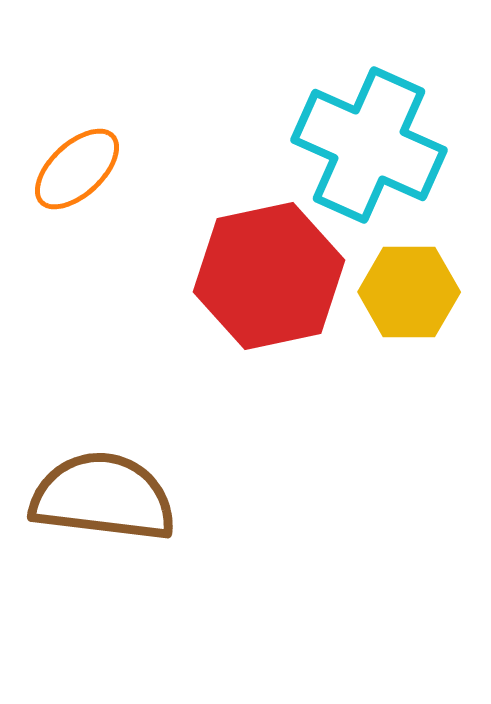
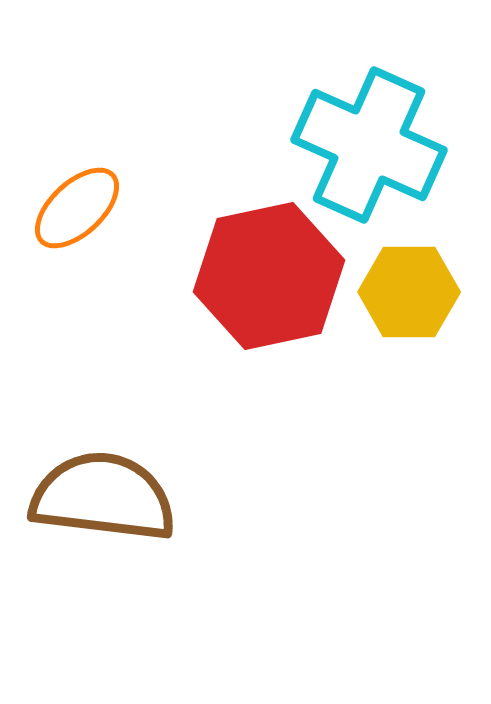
orange ellipse: moved 39 px down
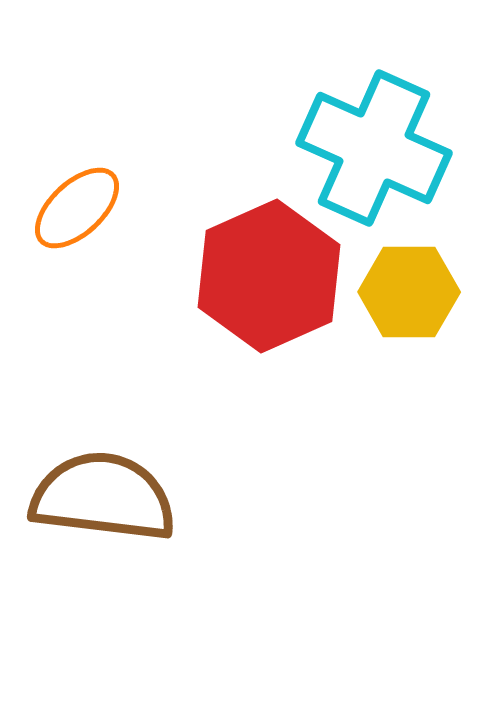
cyan cross: moved 5 px right, 3 px down
red hexagon: rotated 12 degrees counterclockwise
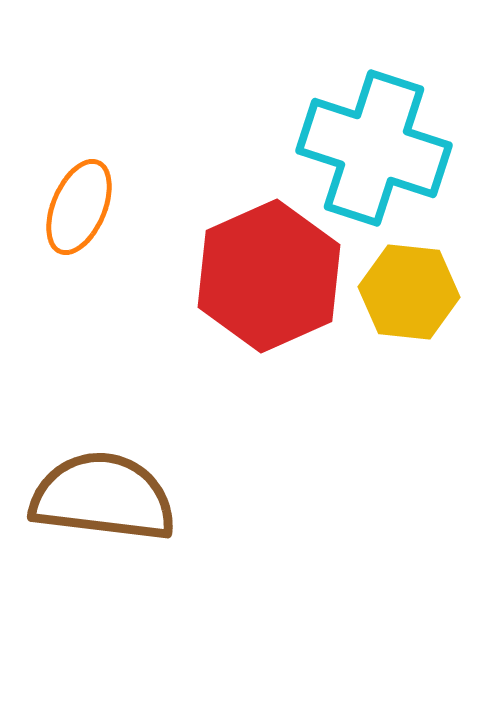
cyan cross: rotated 6 degrees counterclockwise
orange ellipse: moved 2 px right, 1 px up; rotated 24 degrees counterclockwise
yellow hexagon: rotated 6 degrees clockwise
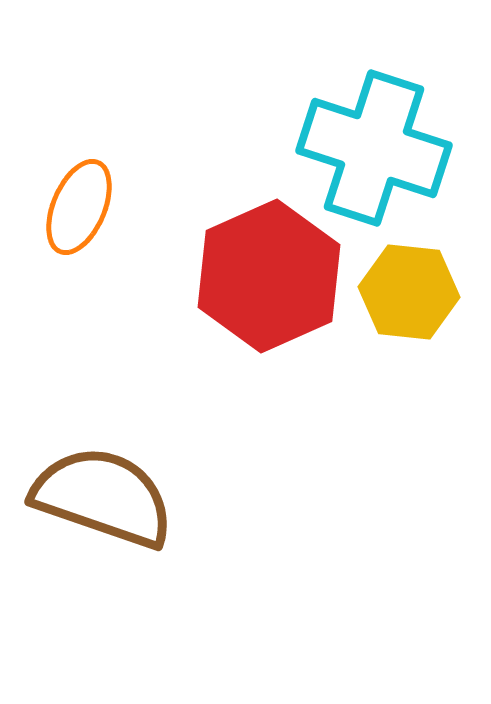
brown semicircle: rotated 12 degrees clockwise
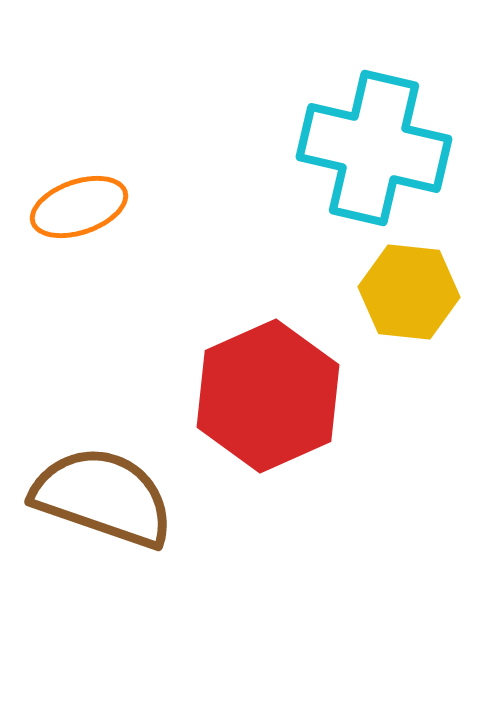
cyan cross: rotated 5 degrees counterclockwise
orange ellipse: rotated 48 degrees clockwise
red hexagon: moved 1 px left, 120 px down
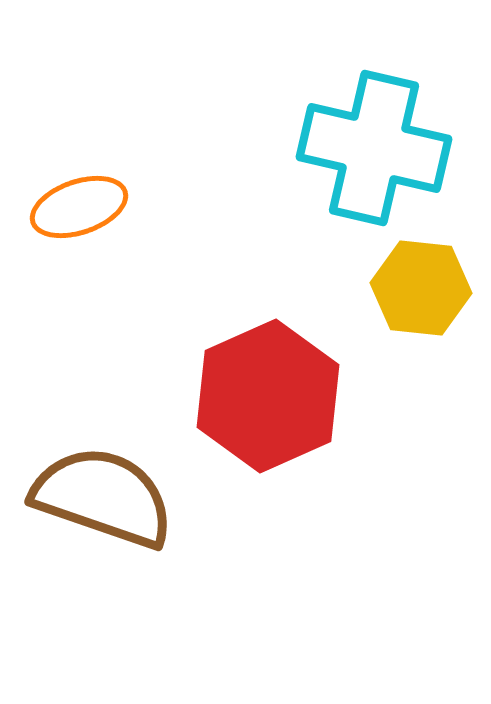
yellow hexagon: moved 12 px right, 4 px up
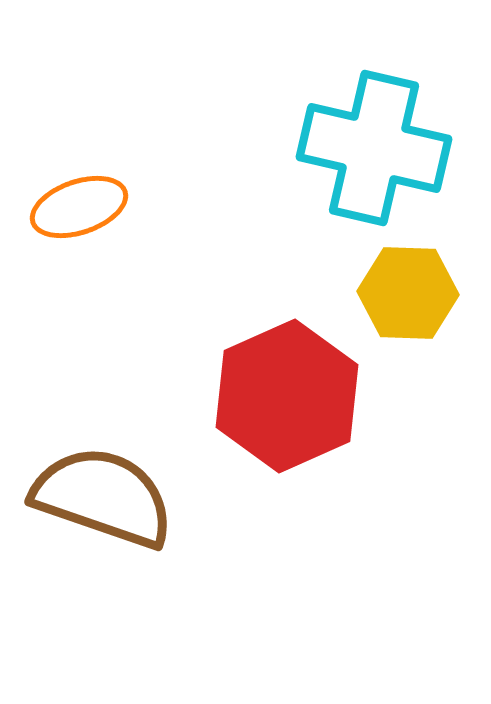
yellow hexagon: moved 13 px left, 5 px down; rotated 4 degrees counterclockwise
red hexagon: moved 19 px right
